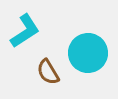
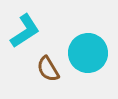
brown semicircle: moved 3 px up
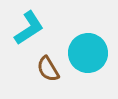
cyan L-shape: moved 4 px right, 3 px up
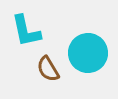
cyan L-shape: moved 3 px left, 3 px down; rotated 111 degrees clockwise
